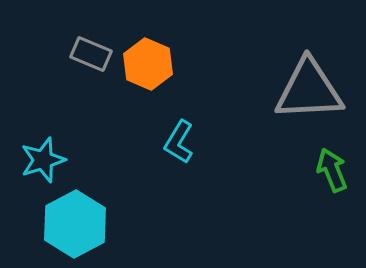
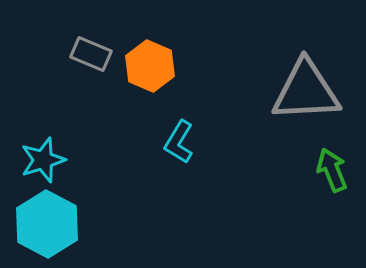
orange hexagon: moved 2 px right, 2 px down
gray triangle: moved 3 px left, 1 px down
cyan hexagon: moved 28 px left; rotated 4 degrees counterclockwise
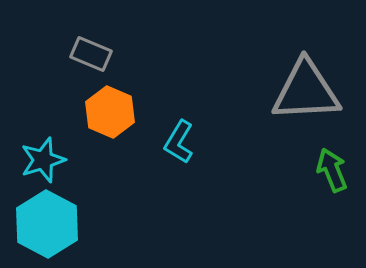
orange hexagon: moved 40 px left, 46 px down
